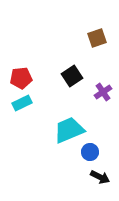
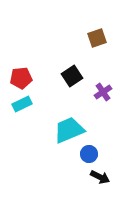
cyan rectangle: moved 1 px down
blue circle: moved 1 px left, 2 px down
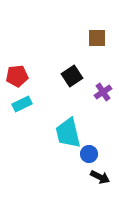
brown square: rotated 18 degrees clockwise
red pentagon: moved 4 px left, 2 px up
cyan trapezoid: moved 1 px left, 3 px down; rotated 80 degrees counterclockwise
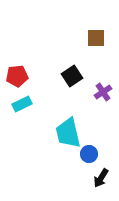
brown square: moved 1 px left
black arrow: moved 1 px right, 1 px down; rotated 96 degrees clockwise
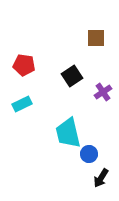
red pentagon: moved 7 px right, 11 px up; rotated 15 degrees clockwise
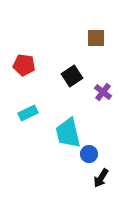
purple cross: rotated 18 degrees counterclockwise
cyan rectangle: moved 6 px right, 9 px down
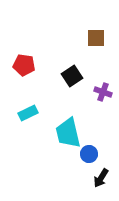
purple cross: rotated 18 degrees counterclockwise
